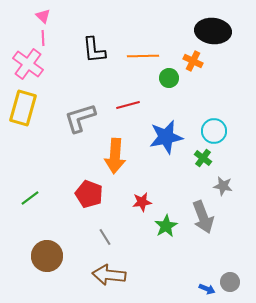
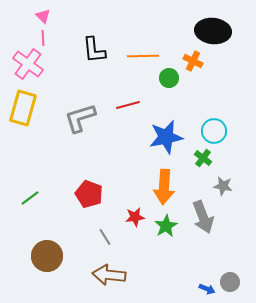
orange arrow: moved 49 px right, 31 px down
red star: moved 7 px left, 15 px down
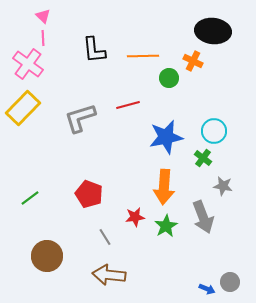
yellow rectangle: rotated 28 degrees clockwise
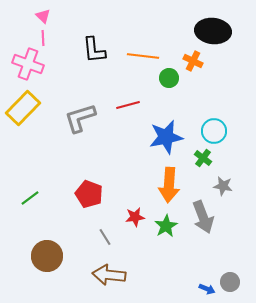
orange line: rotated 8 degrees clockwise
pink cross: rotated 16 degrees counterclockwise
orange arrow: moved 5 px right, 2 px up
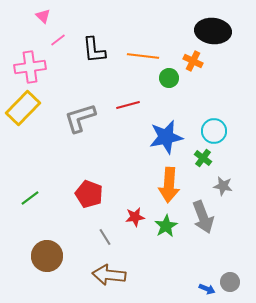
pink line: moved 15 px right, 2 px down; rotated 56 degrees clockwise
pink cross: moved 2 px right, 3 px down; rotated 28 degrees counterclockwise
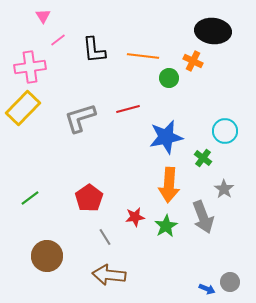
pink triangle: rotated 14 degrees clockwise
red line: moved 4 px down
cyan circle: moved 11 px right
gray star: moved 1 px right, 3 px down; rotated 24 degrees clockwise
red pentagon: moved 4 px down; rotated 16 degrees clockwise
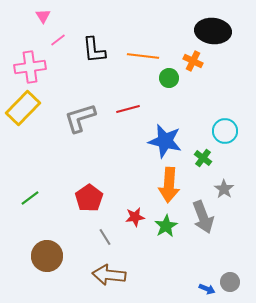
blue star: moved 1 px left, 4 px down; rotated 24 degrees clockwise
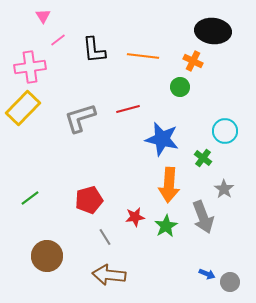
green circle: moved 11 px right, 9 px down
blue star: moved 3 px left, 2 px up
red pentagon: moved 2 px down; rotated 20 degrees clockwise
blue arrow: moved 15 px up
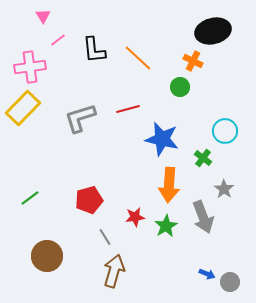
black ellipse: rotated 20 degrees counterclockwise
orange line: moved 5 px left, 2 px down; rotated 36 degrees clockwise
brown arrow: moved 5 px right, 4 px up; rotated 100 degrees clockwise
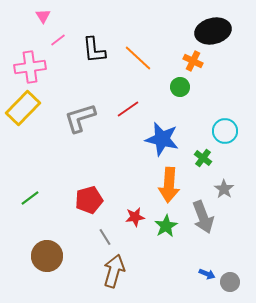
red line: rotated 20 degrees counterclockwise
